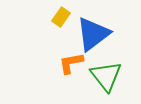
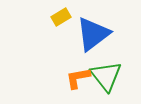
yellow rectangle: rotated 24 degrees clockwise
orange L-shape: moved 7 px right, 15 px down
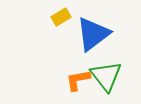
orange L-shape: moved 2 px down
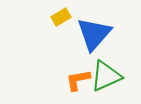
blue triangle: moved 1 px right; rotated 12 degrees counterclockwise
green triangle: rotated 44 degrees clockwise
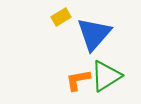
green triangle: rotated 8 degrees counterclockwise
